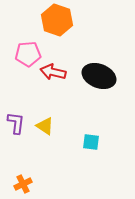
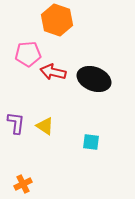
black ellipse: moved 5 px left, 3 px down
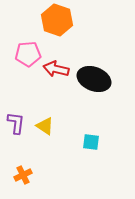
red arrow: moved 3 px right, 3 px up
orange cross: moved 9 px up
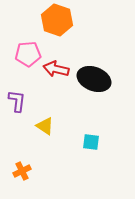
purple L-shape: moved 1 px right, 22 px up
orange cross: moved 1 px left, 4 px up
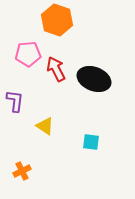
red arrow: rotated 50 degrees clockwise
purple L-shape: moved 2 px left
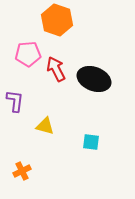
yellow triangle: rotated 18 degrees counterclockwise
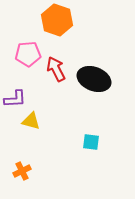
purple L-shape: moved 2 px up; rotated 80 degrees clockwise
yellow triangle: moved 14 px left, 5 px up
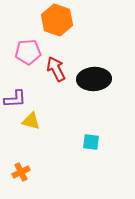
pink pentagon: moved 2 px up
black ellipse: rotated 24 degrees counterclockwise
orange cross: moved 1 px left, 1 px down
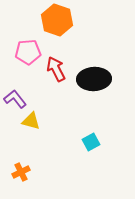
purple L-shape: rotated 125 degrees counterclockwise
cyan square: rotated 36 degrees counterclockwise
